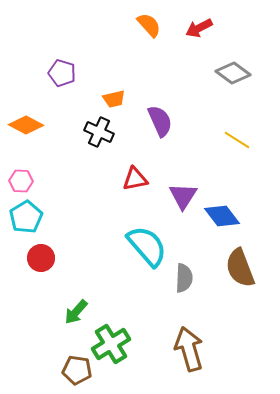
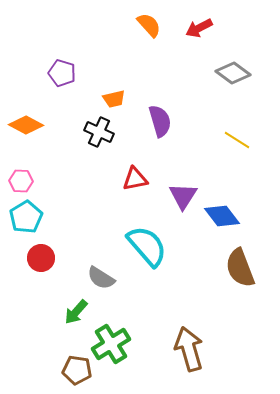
purple semicircle: rotated 8 degrees clockwise
gray semicircle: moved 83 px left; rotated 120 degrees clockwise
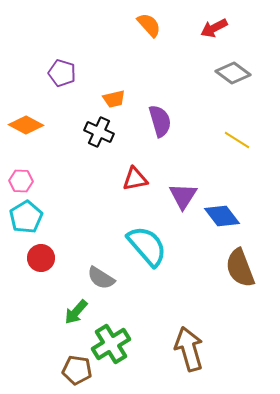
red arrow: moved 15 px right
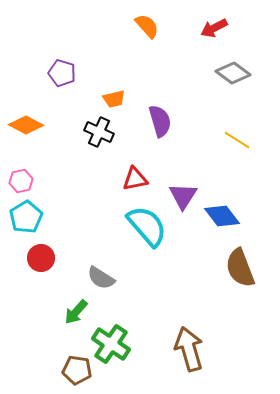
orange semicircle: moved 2 px left, 1 px down
pink hexagon: rotated 15 degrees counterclockwise
cyan semicircle: moved 20 px up
green cross: rotated 24 degrees counterclockwise
